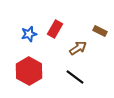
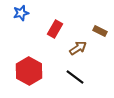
blue star: moved 8 px left, 21 px up
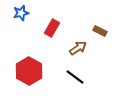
red rectangle: moved 3 px left, 1 px up
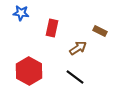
blue star: rotated 21 degrees clockwise
red rectangle: rotated 18 degrees counterclockwise
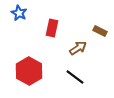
blue star: moved 2 px left; rotated 21 degrees clockwise
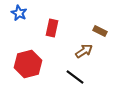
brown arrow: moved 6 px right, 3 px down
red hexagon: moved 1 px left, 7 px up; rotated 16 degrees clockwise
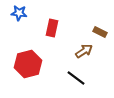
blue star: rotated 21 degrees counterclockwise
brown rectangle: moved 1 px down
black line: moved 1 px right, 1 px down
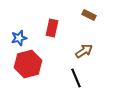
blue star: moved 25 px down; rotated 21 degrees counterclockwise
brown rectangle: moved 11 px left, 17 px up
black line: rotated 30 degrees clockwise
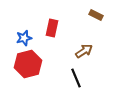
brown rectangle: moved 7 px right
blue star: moved 5 px right
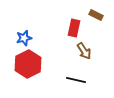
red rectangle: moved 22 px right
brown arrow: rotated 90 degrees clockwise
red hexagon: rotated 12 degrees counterclockwise
black line: moved 2 px down; rotated 54 degrees counterclockwise
